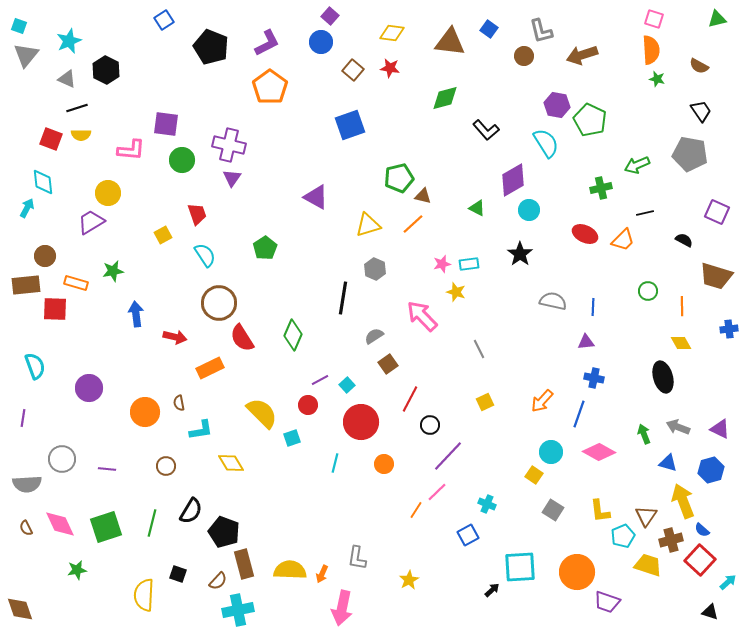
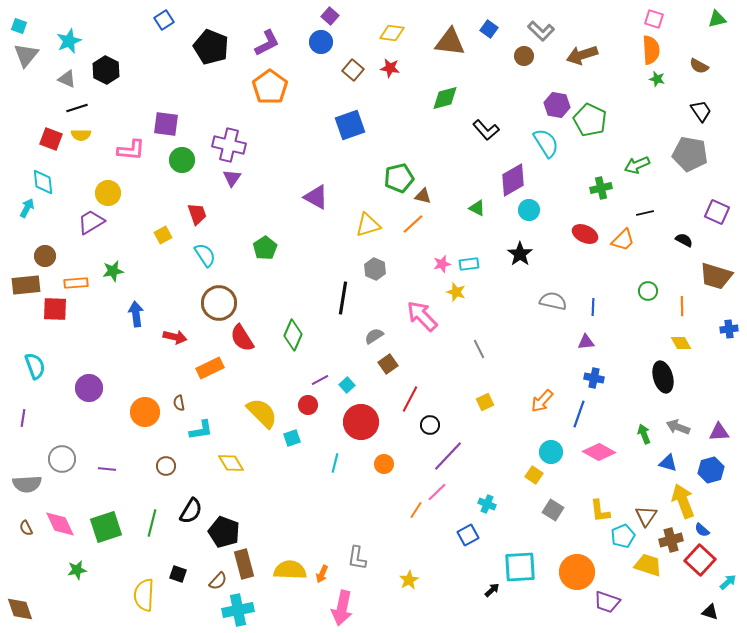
gray L-shape at (541, 31): rotated 32 degrees counterclockwise
orange rectangle at (76, 283): rotated 20 degrees counterclockwise
purple triangle at (720, 429): moved 1 px left, 3 px down; rotated 30 degrees counterclockwise
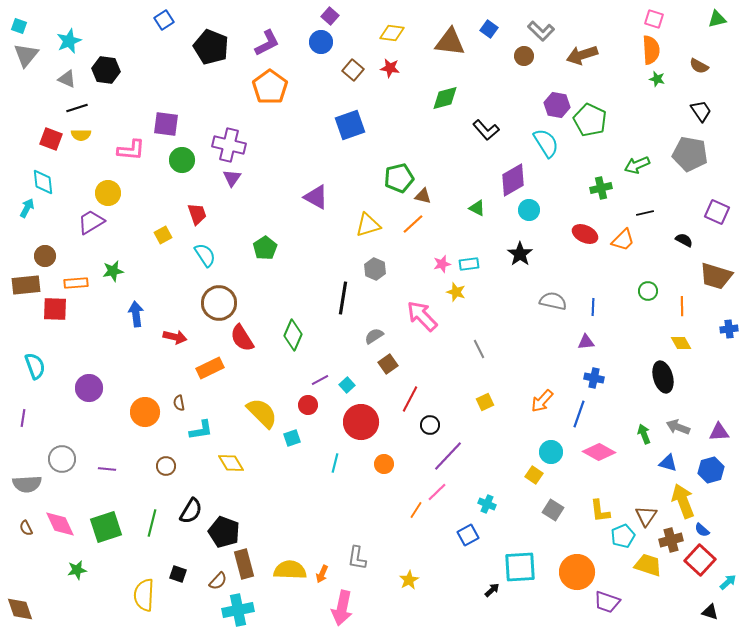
black hexagon at (106, 70): rotated 20 degrees counterclockwise
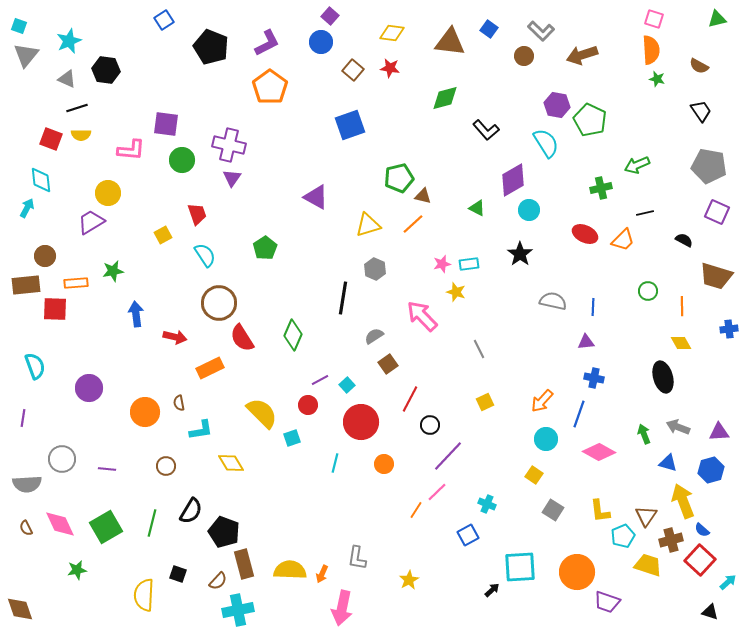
gray pentagon at (690, 154): moved 19 px right, 12 px down
cyan diamond at (43, 182): moved 2 px left, 2 px up
cyan circle at (551, 452): moved 5 px left, 13 px up
green square at (106, 527): rotated 12 degrees counterclockwise
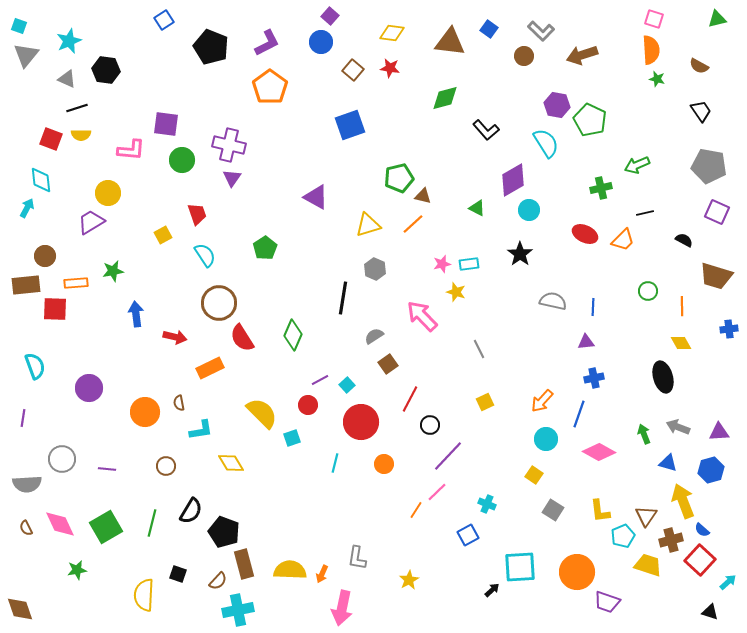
blue cross at (594, 378): rotated 24 degrees counterclockwise
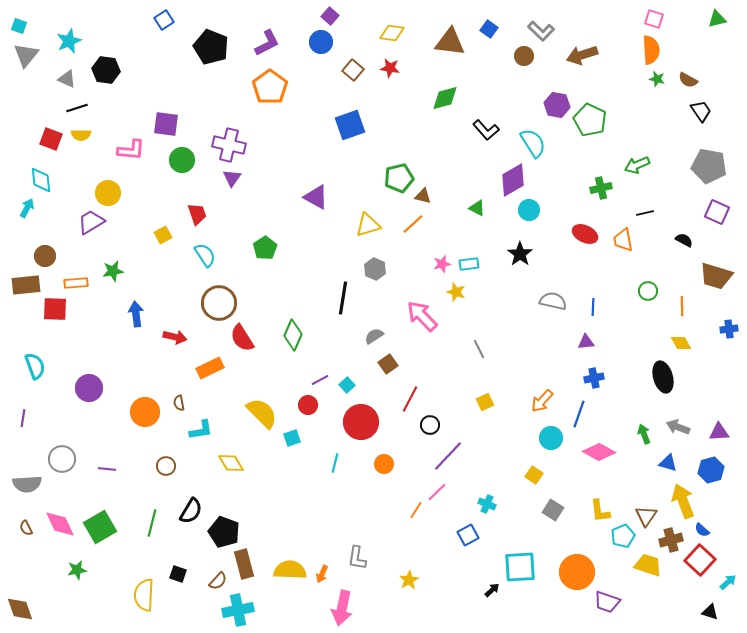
brown semicircle at (699, 66): moved 11 px left, 14 px down
cyan semicircle at (546, 143): moved 13 px left
orange trapezoid at (623, 240): rotated 125 degrees clockwise
cyan circle at (546, 439): moved 5 px right, 1 px up
green square at (106, 527): moved 6 px left
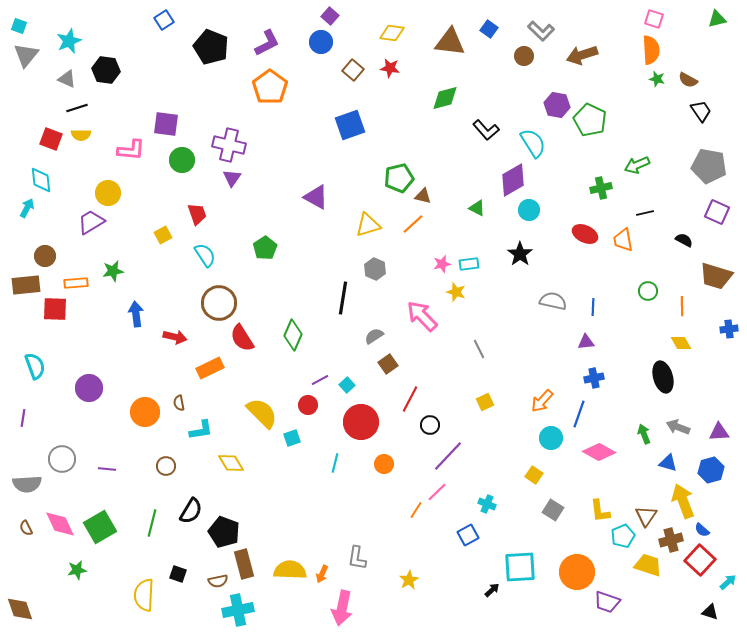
brown semicircle at (218, 581): rotated 36 degrees clockwise
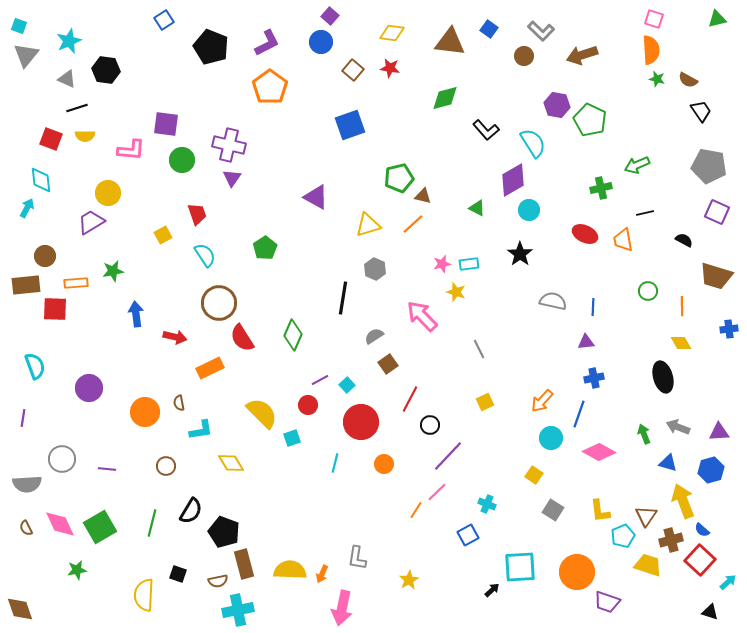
yellow semicircle at (81, 135): moved 4 px right, 1 px down
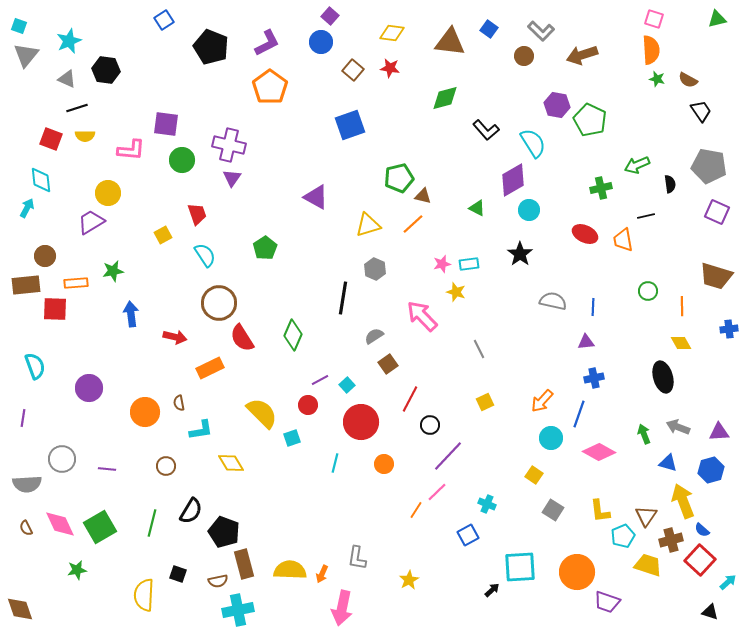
black line at (645, 213): moved 1 px right, 3 px down
black semicircle at (684, 240): moved 14 px left, 56 px up; rotated 54 degrees clockwise
blue arrow at (136, 314): moved 5 px left
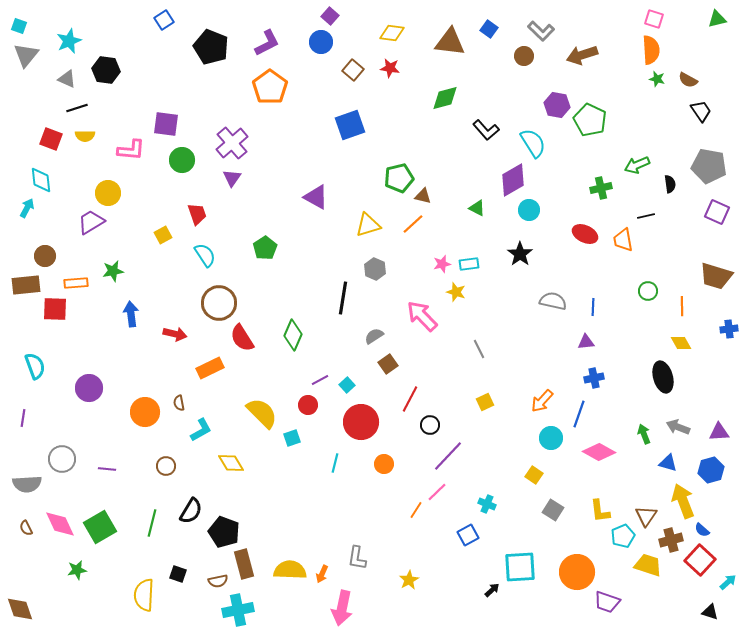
purple cross at (229, 145): moved 3 px right, 2 px up; rotated 36 degrees clockwise
red arrow at (175, 337): moved 3 px up
cyan L-shape at (201, 430): rotated 20 degrees counterclockwise
